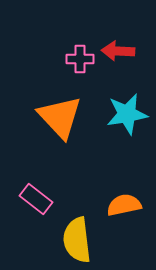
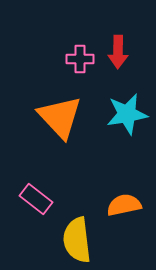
red arrow: moved 1 px down; rotated 92 degrees counterclockwise
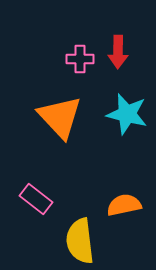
cyan star: rotated 24 degrees clockwise
yellow semicircle: moved 3 px right, 1 px down
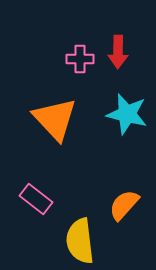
orange triangle: moved 5 px left, 2 px down
orange semicircle: rotated 36 degrees counterclockwise
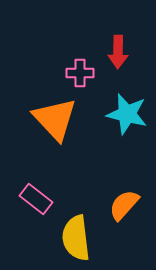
pink cross: moved 14 px down
yellow semicircle: moved 4 px left, 3 px up
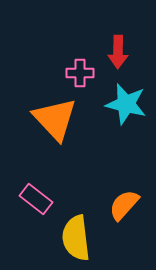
cyan star: moved 1 px left, 10 px up
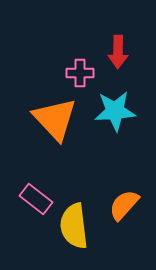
cyan star: moved 11 px left, 7 px down; rotated 18 degrees counterclockwise
yellow semicircle: moved 2 px left, 12 px up
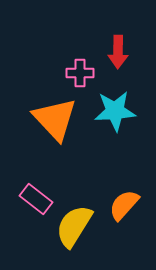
yellow semicircle: rotated 39 degrees clockwise
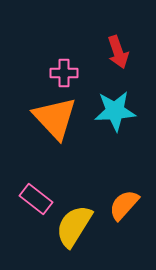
red arrow: rotated 20 degrees counterclockwise
pink cross: moved 16 px left
orange triangle: moved 1 px up
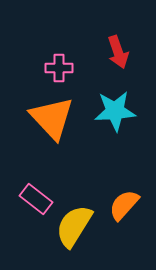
pink cross: moved 5 px left, 5 px up
orange triangle: moved 3 px left
